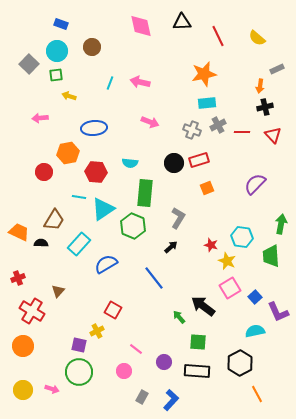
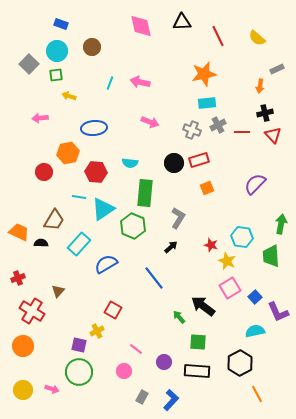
black cross at (265, 107): moved 6 px down
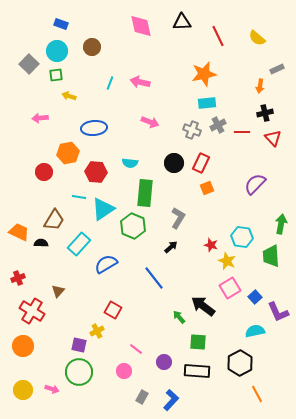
red triangle at (273, 135): moved 3 px down
red rectangle at (199, 160): moved 2 px right, 3 px down; rotated 48 degrees counterclockwise
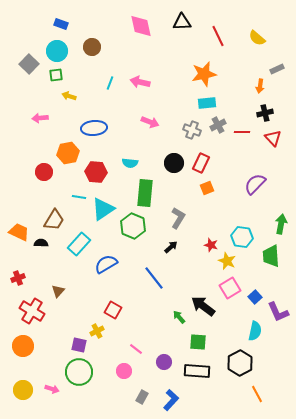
cyan semicircle at (255, 331): rotated 114 degrees clockwise
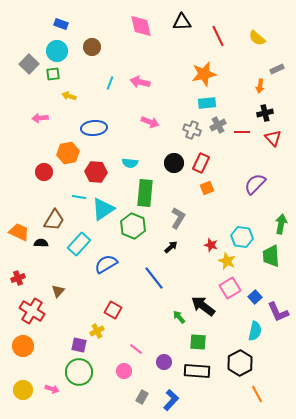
green square at (56, 75): moved 3 px left, 1 px up
